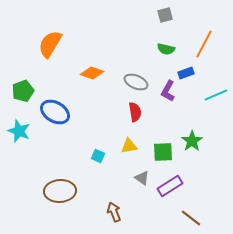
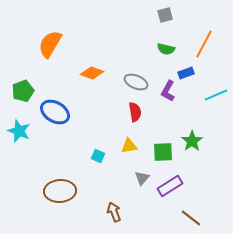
gray triangle: rotated 35 degrees clockwise
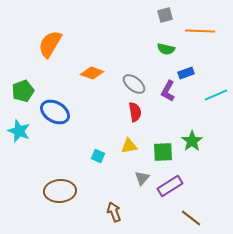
orange line: moved 4 px left, 13 px up; rotated 64 degrees clockwise
gray ellipse: moved 2 px left, 2 px down; rotated 15 degrees clockwise
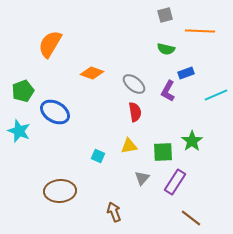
purple rectangle: moved 5 px right, 4 px up; rotated 25 degrees counterclockwise
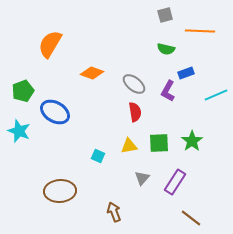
green square: moved 4 px left, 9 px up
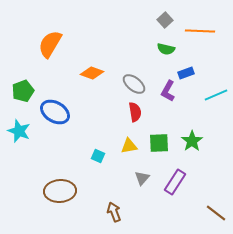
gray square: moved 5 px down; rotated 28 degrees counterclockwise
brown line: moved 25 px right, 5 px up
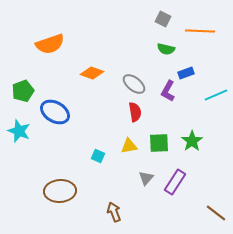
gray square: moved 2 px left, 1 px up; rotated 21 degrees counterclockwise
orange semicircle: rotated 140 degrees counterclockwise
gray triangle: moved 4 px right
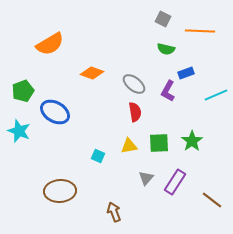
orange semicircle: rotated 12 degrees counterclockwise
brown line: moved 4 px left, 13 px up
